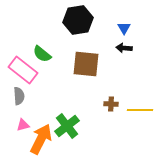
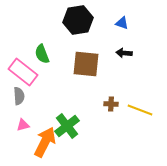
blue triangle: moved 2 px left, 5 px up; rotated 40 degrees counterclockwise
black arrow: moved 5 px down
green semicircle: rotated 30 degrees clockwise
pink rectangle: moved 2 px down
yellow line: rotated 20 degrees clockwise
orange arrow: moved 4 px right, 3 px down
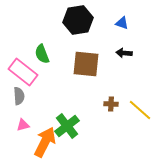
yellow line: rotated 20 degrees clockwise
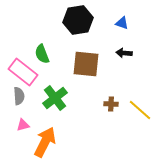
green cross: moved 12 px left, 28 px up
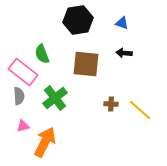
pink triangle: moved 1 px down
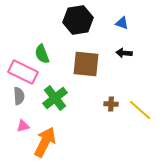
pink rectangle: rotated 12 degrees counterclockwise
